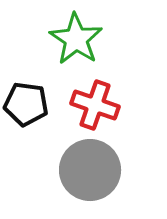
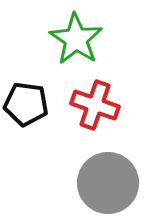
gray circle: moved 18 px right, 13 px down
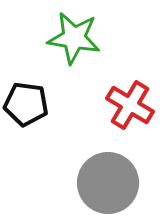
green star: moved 2 px left, 1 px up; rotated 24 degrees counterclockwise
red cross: moved 35 px right; rotated 12 degrees clockwise
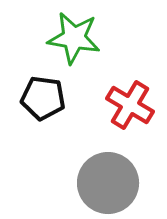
black pentagon: moved 17 px right, 6 px up
